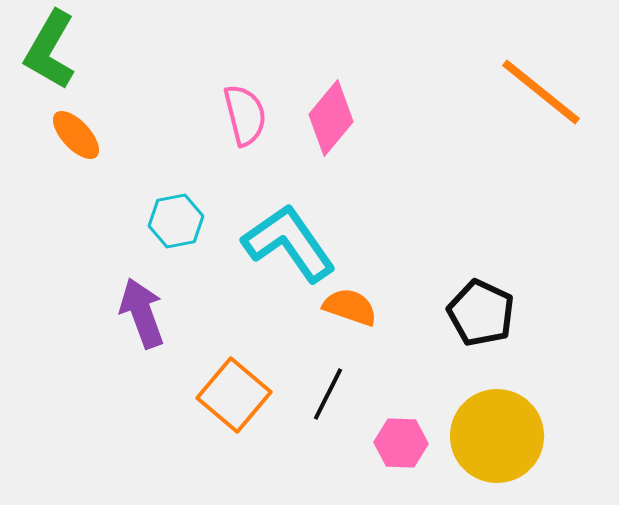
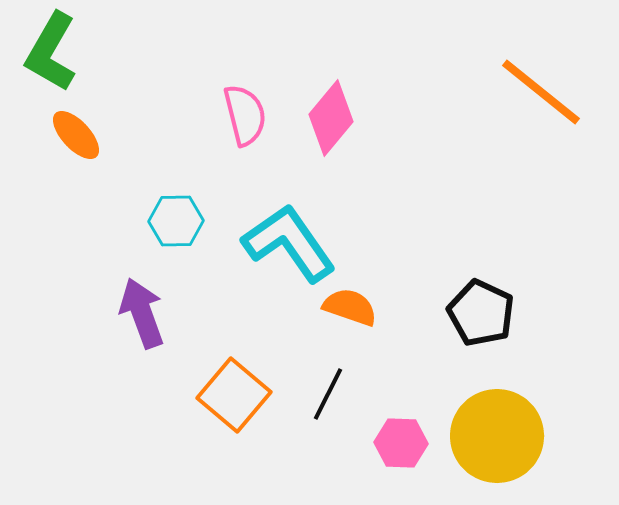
green L-shape: moved 1 px right, 2 px down
cyan hexagon: rotated 10 degrees clockwise
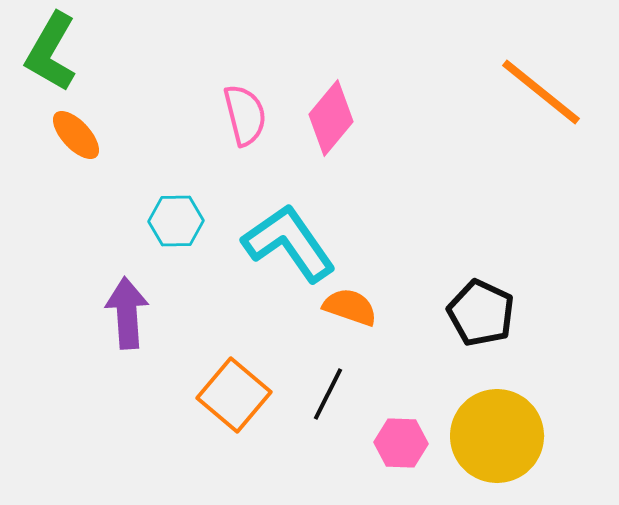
purple arrow: moved 15 px left; rotated 16 degrees clockwise
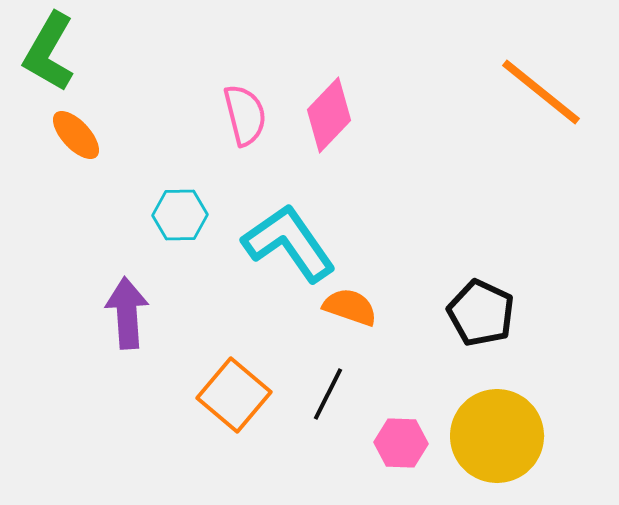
green L-shape: moved 2 px left
pink diamond: moved 2 px left, 3 px up; rotated 4 degrees clockwise
cyan hexagon: moved 4 px right, 6 px up
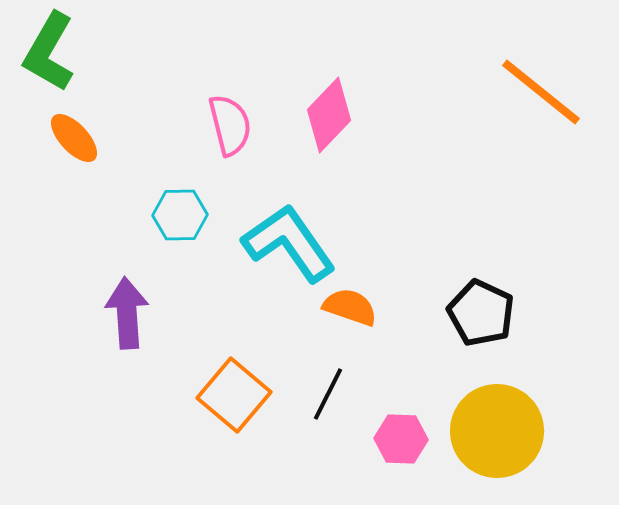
pink semicircle: moved 15 px left, 10 px down
orange ellipse: moved 2 px left, 3 px down
yellow circle: moved 5 px up
pink hexagon: moved 4 px up
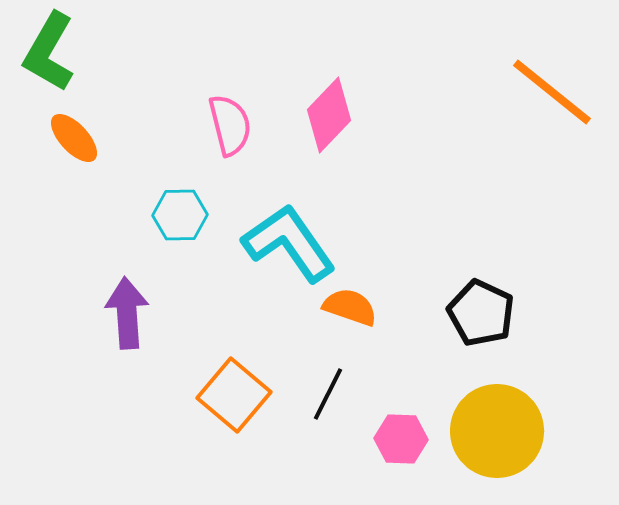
orange line: moved 11 px right
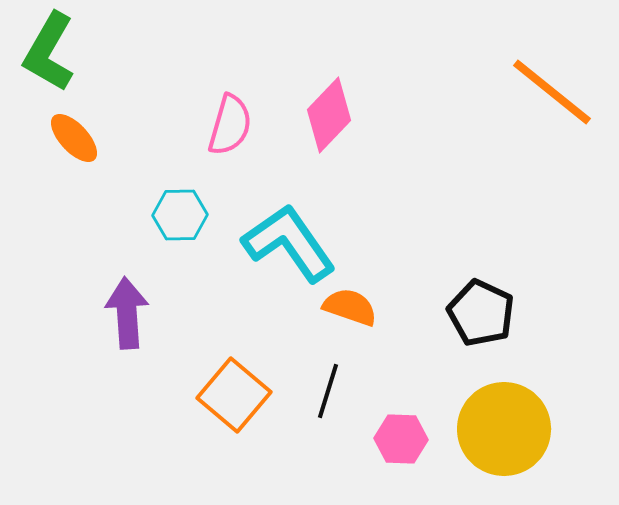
pink semicircle: rotated 30 degrees clockwise
black line: moved 3 px up; rotated 10 degrees counterclockwise
yellow circle: moved 7 px right, 2 px up
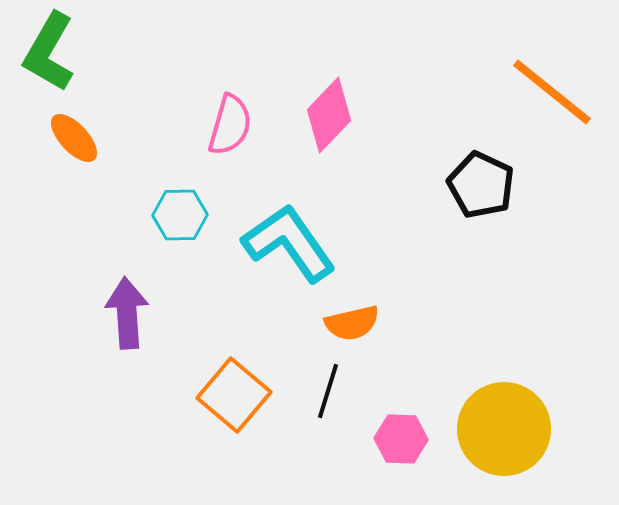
orange semicircle: moved 2 px right, 16 px down; rotated 148 degrees clockwise
black pentagon: moved 128 px up
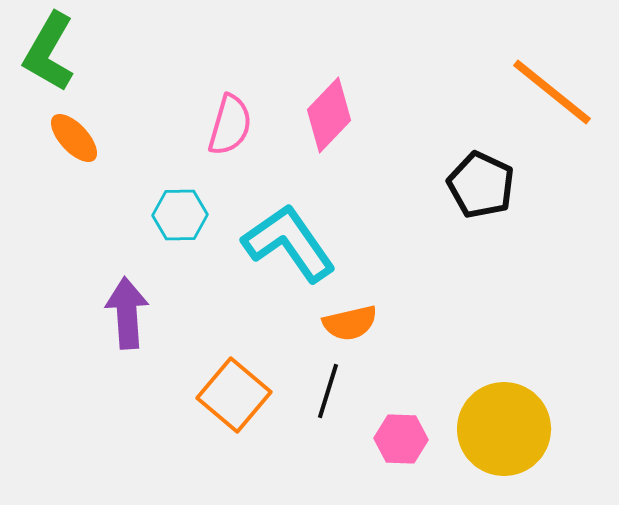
orange semicircle: moved 2 px left
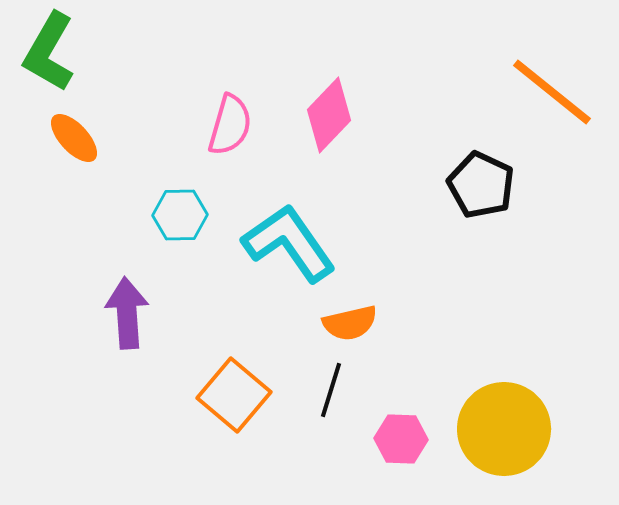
black line: moved 3 px right, 1 px up
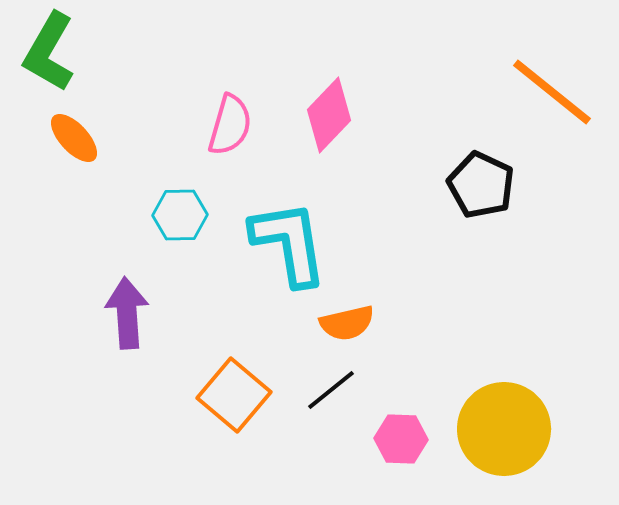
cyan L-shape: rotated 26 degrees clockwise
orange semicircle: moved 3 px left
black line: rotated 34 degrees clockwise
